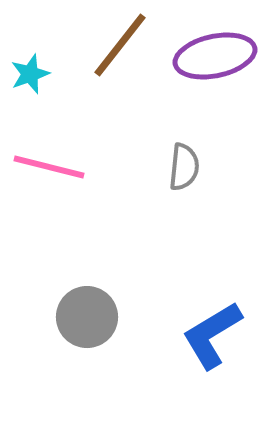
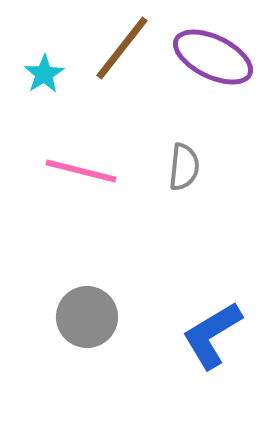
brown line: moved 2 px right, 3 px down
purple ellipse: moved 2 px left, 1 px down; rotated 38 degrees clockwise
cyan star: moved 14 px right; rotated 12 degrees counterclockwise
pink line: moved 32 px right, 4 px down
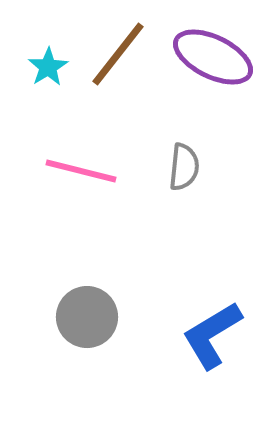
brown line: moved 4 px left, 6 px down
cyan star: moved 4 px right, 7 px up
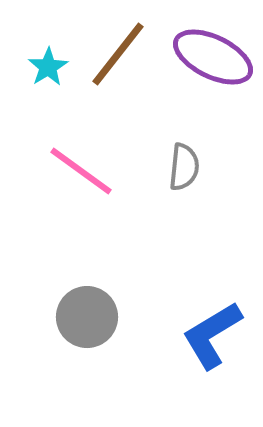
pink line: rotated 22 degrees clockwise
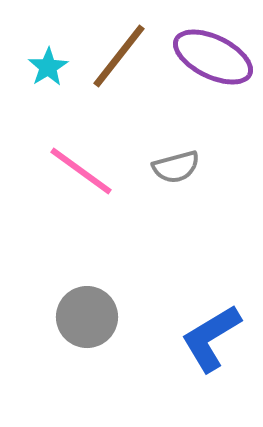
brown line: moved 1 px right, 2 px down
gray semicircle: moved 8 px left; rotated 69 degrees clockwise
blue L-shape: moved 1 px left, 3 px down
